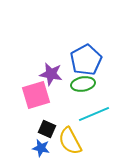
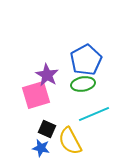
purple star: moved 4 px left, 1 px down; rotated 20 degrees clockwise
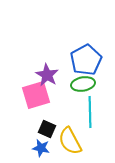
cyan line: moved 4 px left, 2 px up; rotated 68 degrees counterclockwise
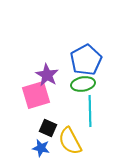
cyan line: moved 1 px up
black square: moved 1 px right, 1 px up
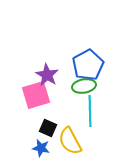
blue pentagon: moved 2 px right, 5 px down
green ellipse: moved 1 px right, 2 px down
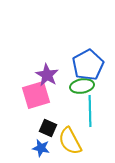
green ellipse: moved 2 px left
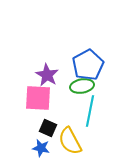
pink square: moved 2 px right, 3 px down; rotated 20 degrees clockwise
cyan line: rotated 12 degrees clockwise
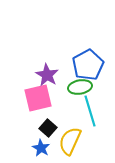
green ellipse: moved 2 px left, 1 px down
pink square: rotated 16 degrees counterclockwise
cyan line: rotated 28 degrees counterclockwise
black square: rotated 18 degrees clockwise
yellow semicircle: rotated 52 degrees clockwise
blue star: rotated 18 degrees clockwise
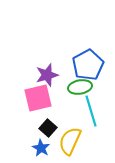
purple star: rotated 25 degrees clockwise
cyan line: moved 1 px right
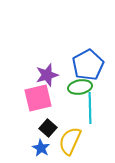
cyan line: moved 1 px left, 3 px up; rotated 16 degrees clockwise
